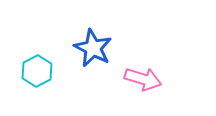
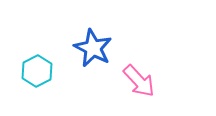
pink arrow: moved 4 px left, 2 px down; rotated 30 degrees clockwise
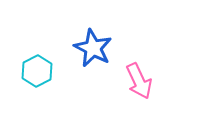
pink arrow: rotated 18 degrees clockwise
